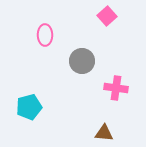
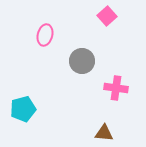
pink ellipse: rotated 15 degrees clockwise
cyan pentagon: moved 6 px left, 2 px down
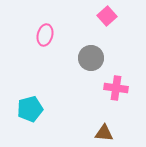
gray circle: moved 9 px right, 3 px up
cyan pentagon: moved 7 px right
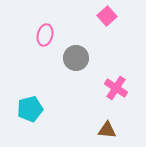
gray circle: moved 15 px left
pink cross: rotated 25 degrees clockwise
brown triangle: moved 3 px right, 3 px up
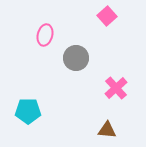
pink cross: rotated 15 degrees clockwise
cyan pentagon: moved 2 px left, 2 px down; rotated 15 degrees clockwise
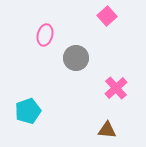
cyan pentagon: rotated 20 degrees counterclockwise
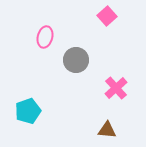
pink ellipse: moved 2 px down
gray circle: moved 2 px down
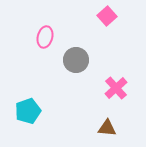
brown triangle: moved 2 px up
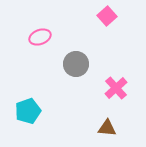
pink ellipse: moved 5 px left; rotated 55 degrees clockwise
gray circle: moved 4 px down
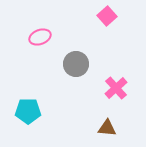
cyan pentagon: rotated 20 degrees clockwise
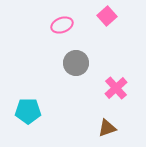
pink ellipse: moved 22 px right, 12 px up
gray circle: moved 1 px up
brown triangle: rotated 24 degrees counterclockwise
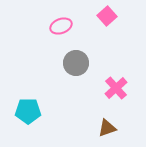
pink ellipse: moved 1 px left, 1 px down
